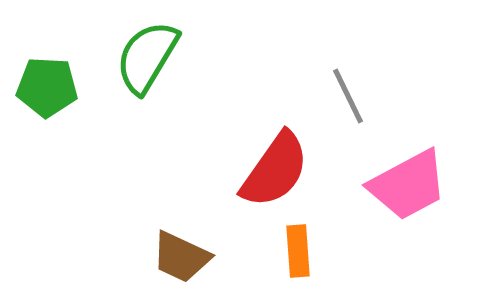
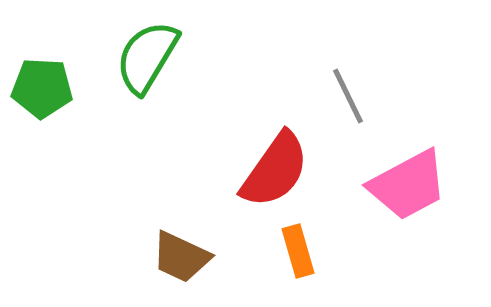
green pentagon: moved 5 px left, 1 px down
orange rectangle: rotated 12 degrees counterclockwise
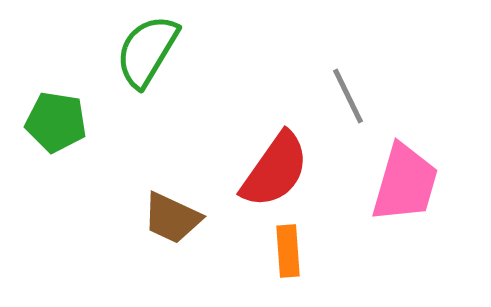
green semicircle: moved 6 px up
green pentagon: moved 14 px right, 34 px down; rotated 6 degrees clockwise
pink trapezoid: moved 3 px left, 2 px up; rotated 46 degrees counterclockwise
orange rectangle: moved 10 px left; rotated 12 degrees clockwise
brown trapezoid: moved 9 px left, 39 px up
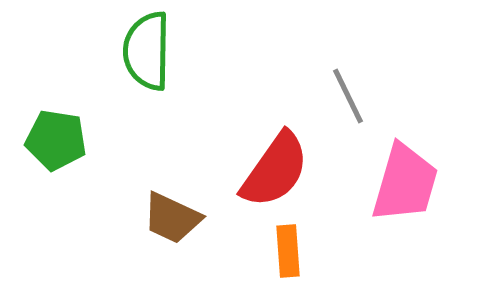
green semicircle: rotated 30 degrees counterclockwise
green pentagon: moved 18 px down
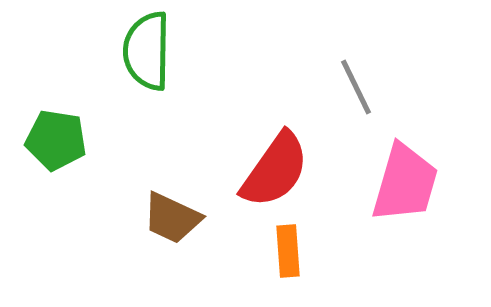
gray line: moved 8 px right, 9 px up
